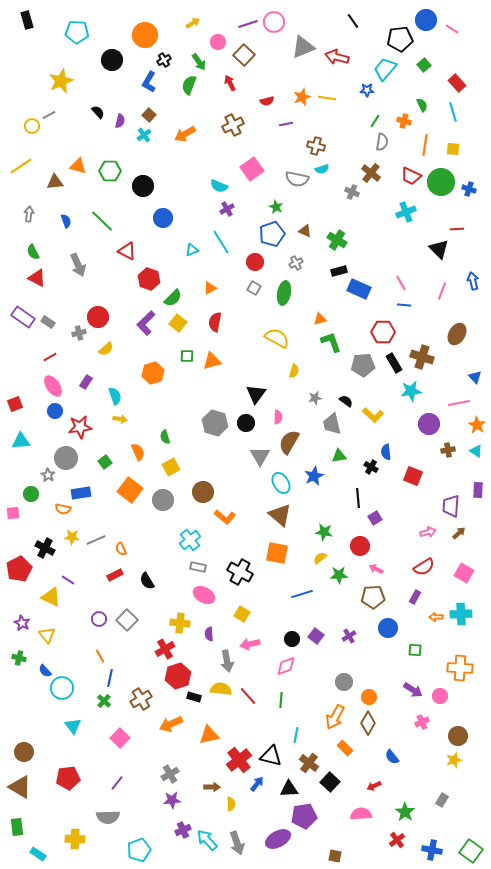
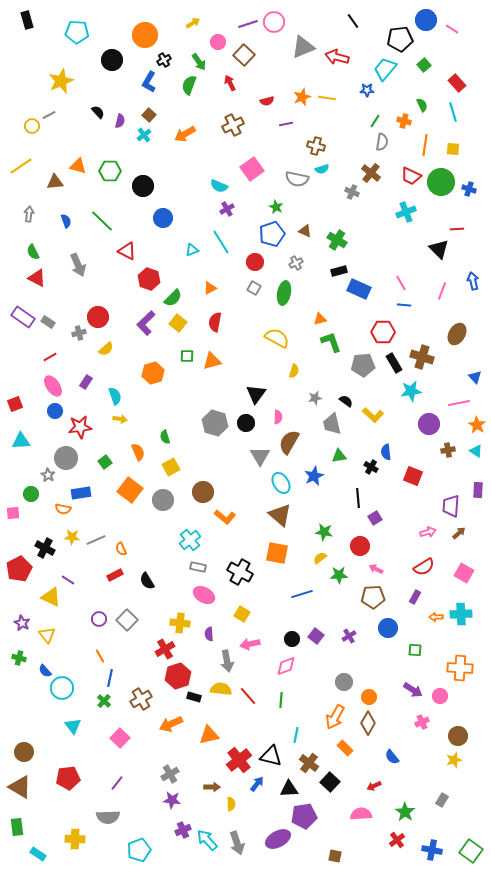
purple star at (172, 800): rotated 12 degrees clockwise
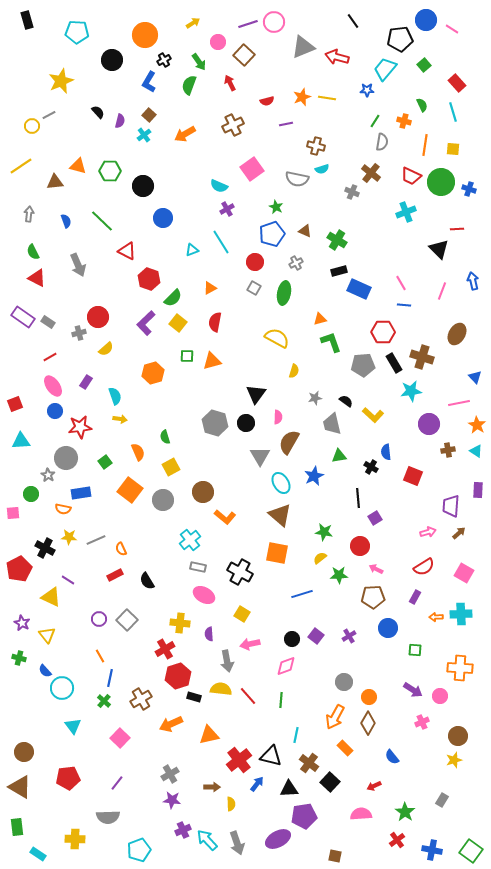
yellow star at (72, 537): moved 3 px left
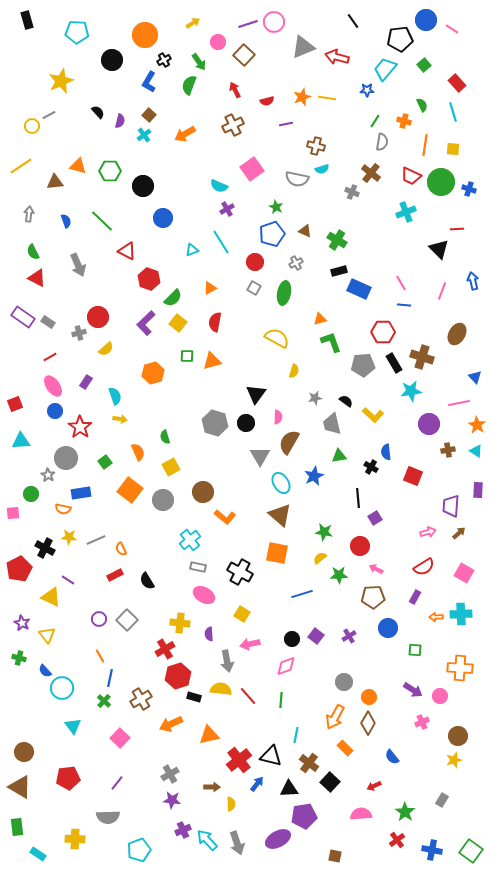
red arrow at (230, 83): moved 5 px right, 7 px down
red star at (80, 427): rotated 30 degrees counterclockwise
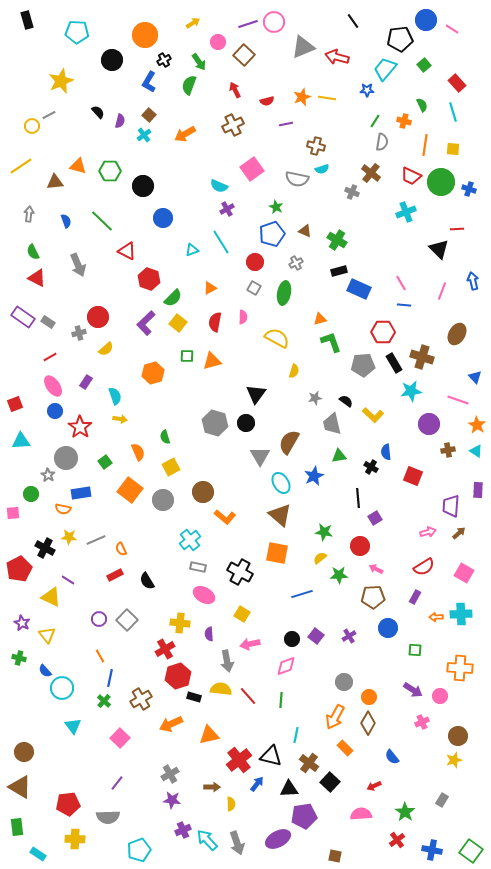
pink line at (459, 403): moved 1 px left, 3 px up; rotated 30 degrees clockwise
pink semicircle at (278, 417): moved 35 px left, 100 px up
red pentagon at (68, 778): moved 26 px down
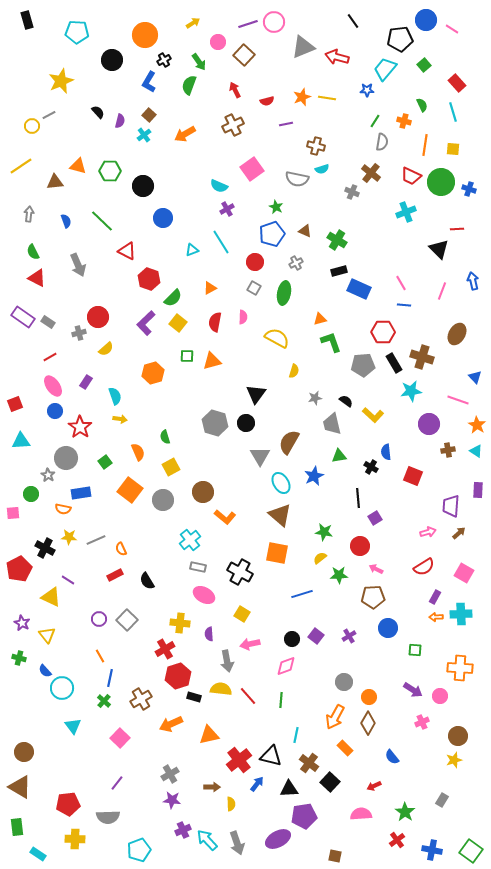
purple rectangle at (415, 597): moved 20 px right
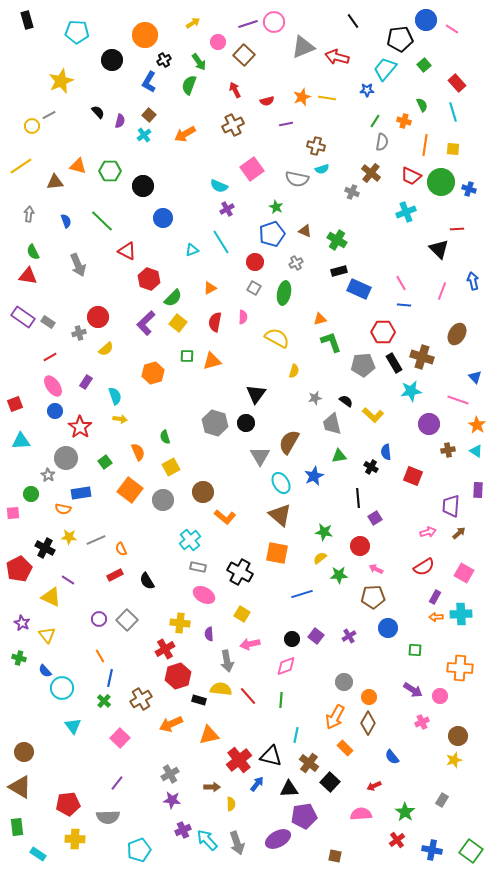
red triangle at (37, 278): moved 9 px left, 2 px up; rotated 18 degrees counterclockwise
black rectangle at (194, 697): moved 5 px right, 3 px down
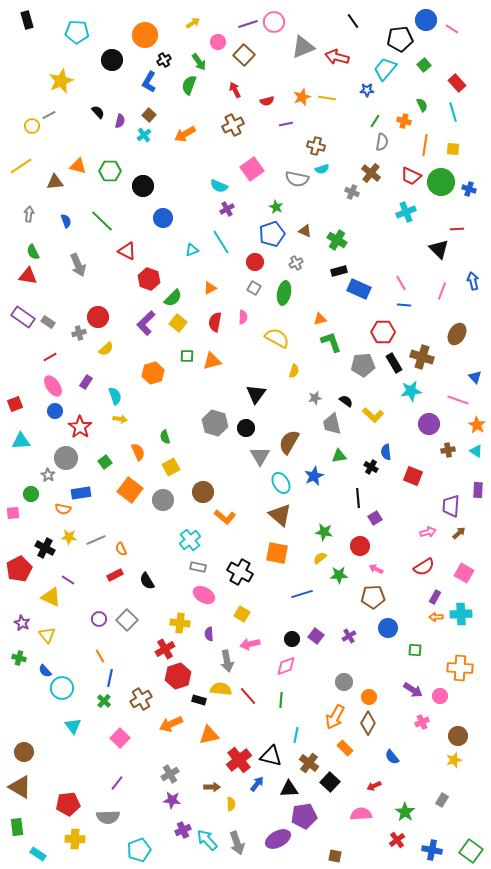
black circle at (246, 423): moved 5 px down
